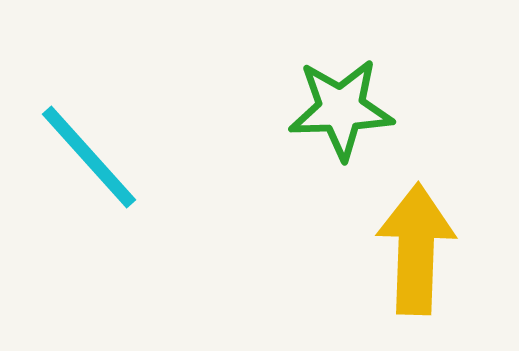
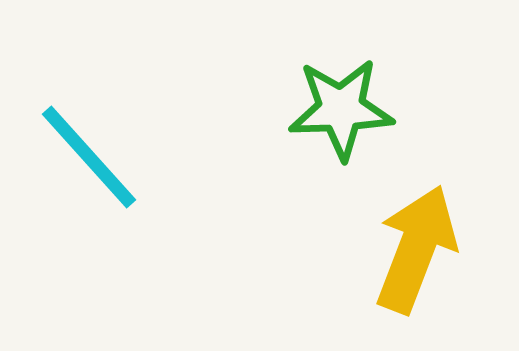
yellow arrow: rotated 19 degrees clockwise
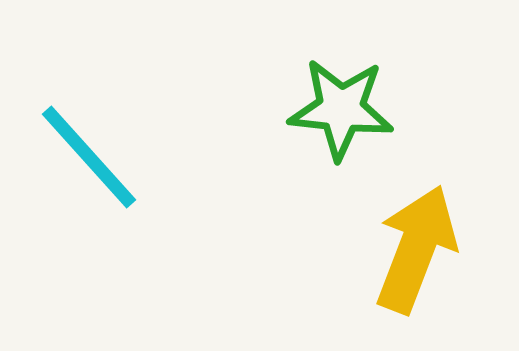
green star: rotated 8 degrees clockwise
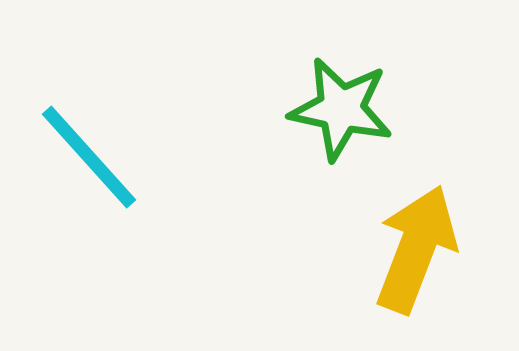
green star: rotated 6 degrees clockwise
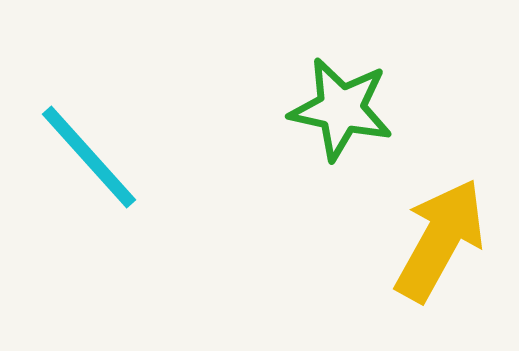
yellow arrow: moved 24 px right, 9 px up; rotated 8 degrees clockwise
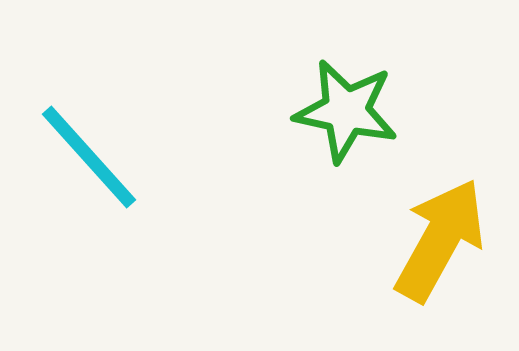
green star: moved 5 px right, 2 px down
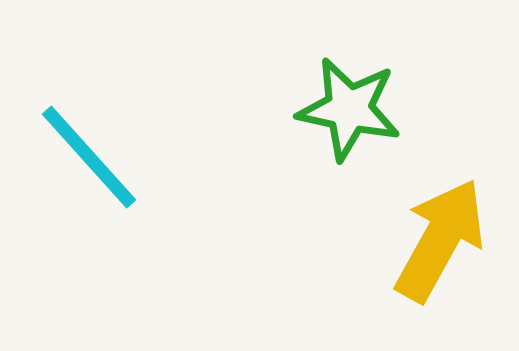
green star: moved 3 px right, 2 px up
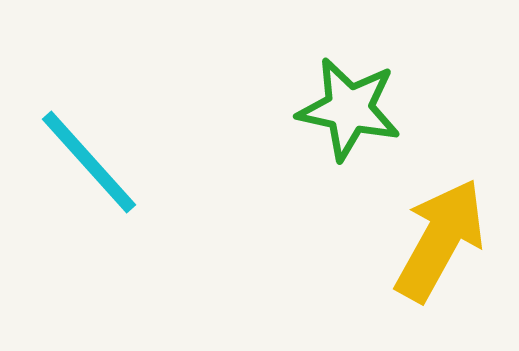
cyan line: moved 5 px down
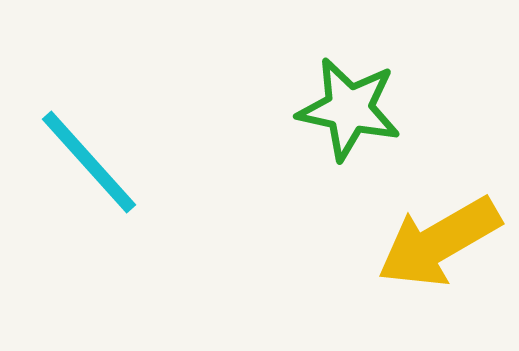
yellow arrow: moved 1 px left, 2 px down; rotated 149 degrees counterclockwise
